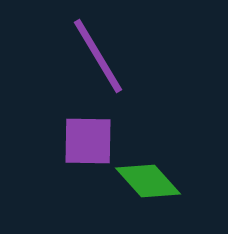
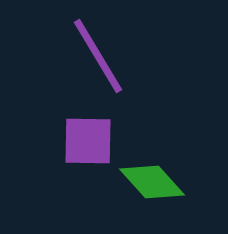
green diamond: moved 4 px right, 1 px down
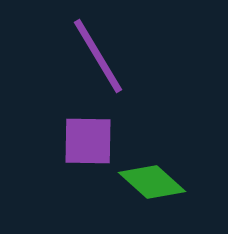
green diamond: rotated 6 degrees counterclockwise
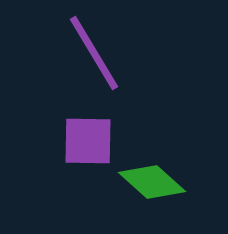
purple line: moved 4 px left, 3 px up
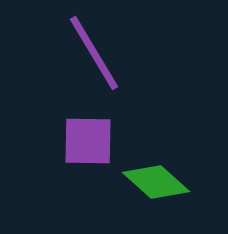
green diamond: moved 4 px right
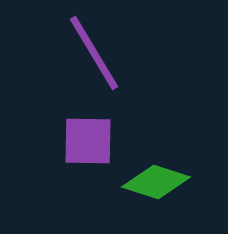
green diamond: rotated 24 degrees counterclockwise
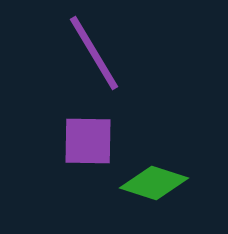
green diamond: moved 2 px left, 1 px down
